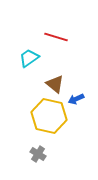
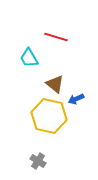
cyan trapezoid: rotated 85 degrees counterclockwise
gray cross: moved 7 px down
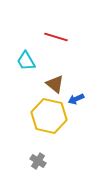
cyan trapezoid: moved 3 px left, 3 px down
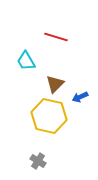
brown triangle: rotated 36 degrees clockwise
blue arrow: moved 4 px right, 2 px up
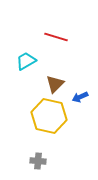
cyan trapezoid: rotated 90 degrees clockwise
gray cross: rotated 28 degrees counterclockwise
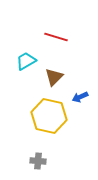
brown triangle: moved 1 px left, 7 px up
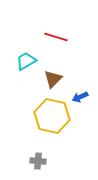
brown triangle: moved 1 px left, 2 px down
yellow hexagon: moved 3 px right
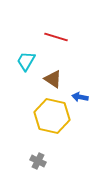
cyan trapezoid: rotated 30 degrees counterclockwise
brown triangle: rotated 42 degrees counterclockwise
blue arrow: rotated 35 degrees clockwise
gray cross: rotated 21 degrees clockwise
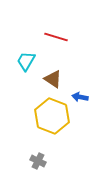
yellow hexagon: rotated 8 degrees clockwise
